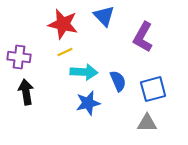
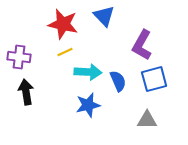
purple L-shape: moved 1 px left, 8 px down
cyan arrow: moved 4 px right
blue square: moved 1 px right, 10 px up
blue star: moved 2 px down
gray triangle: moved 3 px up
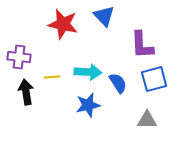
purple L-shape: rotated 32 degrees counterclockwise
yellow line: moved 13 px left, 25 px down; rotated 21 degrees clockwise
blue semicircle: moved 2 px down; rotated 10 degrees counterclockwise
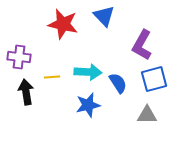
purple L-shape: rotated 32 degrees clockwise
gray triangle: moved 5 px up
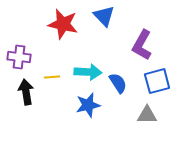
blue square: moved 3 px right, 2 px down
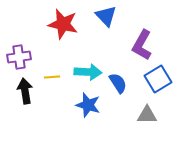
blue triangle: moved 2 px right
purple cross: rotated 15 degrees counterclockwise
blue square: moved 1 px right, 2 px up; rotated 16 degrees counterclockwise
black arrow: moved 1 px left, 1 px up
blue star: rotated 30 degrees clockwise
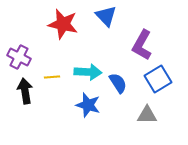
purple cross: rotated 35 degrees clockwise
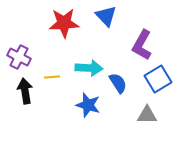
red star: moved 1 px right, 1 px up; rotated 16 degrees counterclockwise
cyan arrow: moved 1 px right, 4 px up
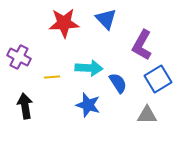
blue triangle: moved 3 px down
black arrow: moved 15 px down
